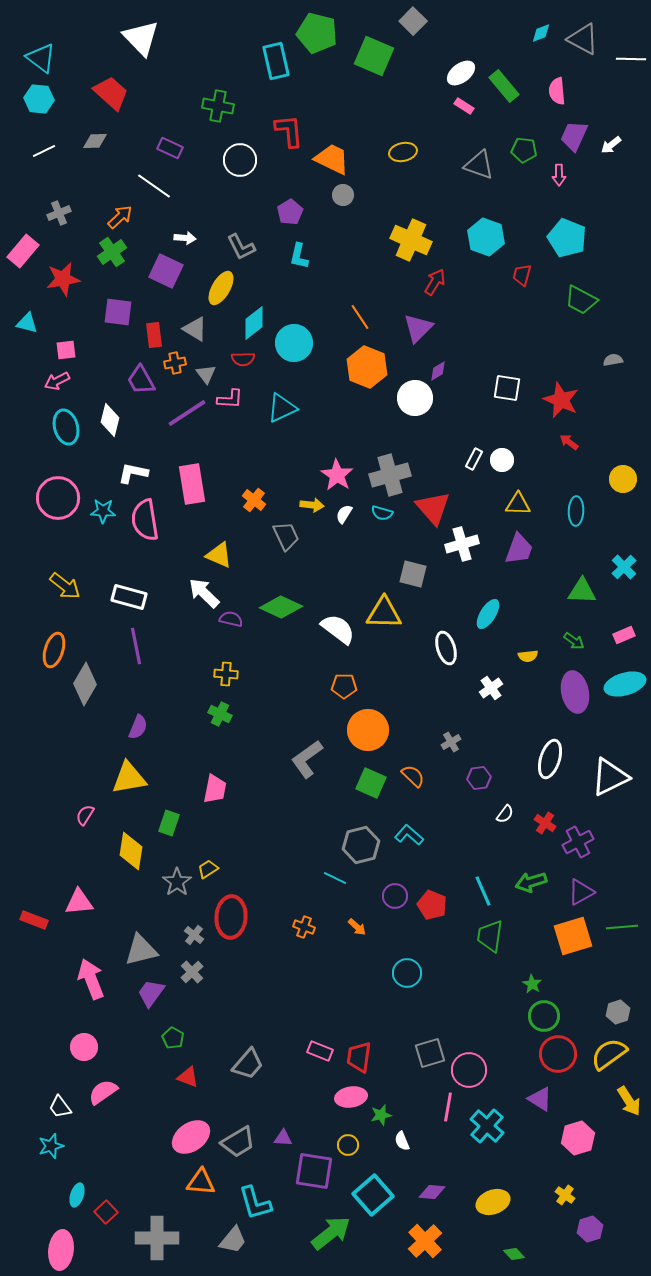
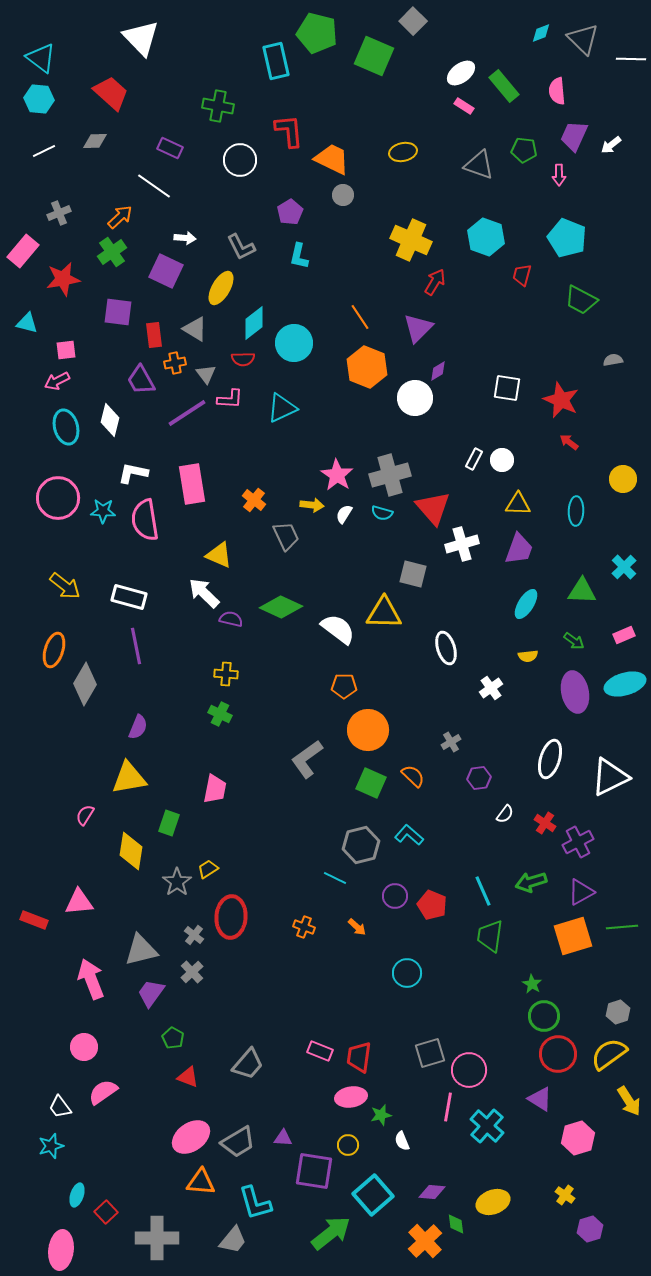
gray triangle at (583, 39): rotated 16 degrees clockwise
cyan ellipse at (488, 614): moved 38 px right, 10 px up
green diamond at (514, 1254): moved 58 px left, 30 px up; rotated 35 degrees clockwise
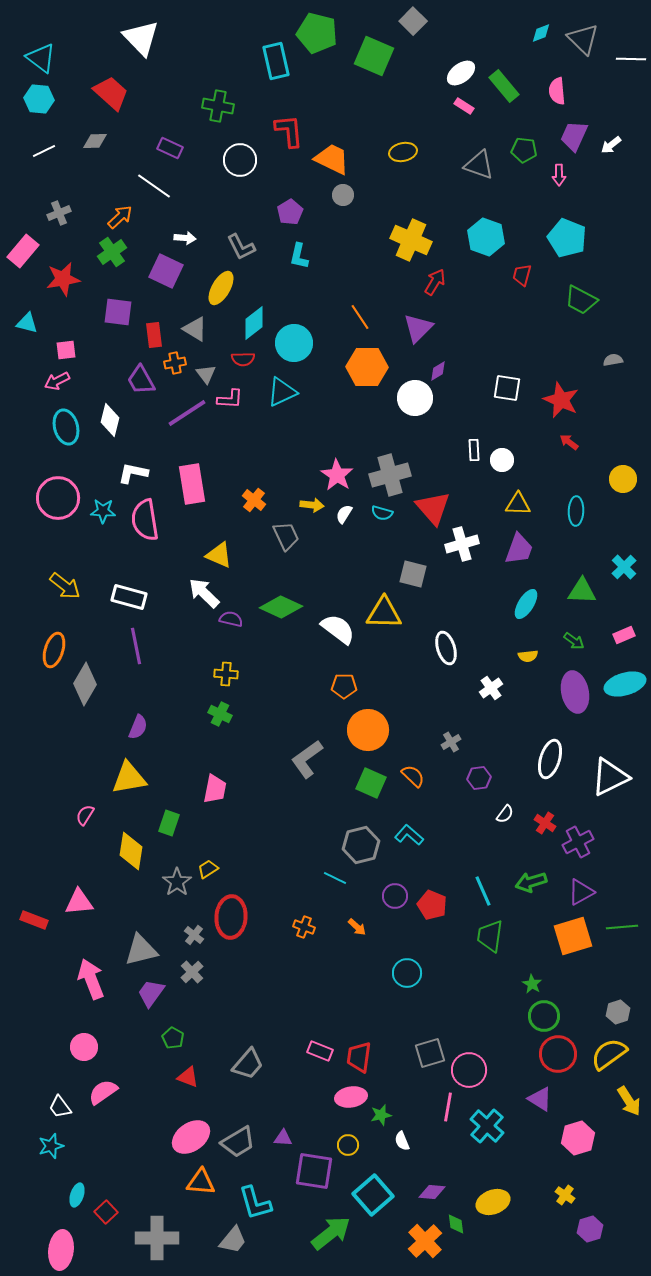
orange hexagon at (367, 367): rotated 21 degrees counterclockwise
cyan triangle at (282, 408): moved 16 px up
white rectangle at (474, 459): moved 9 px up; rotated 30 degrees counterclockwise
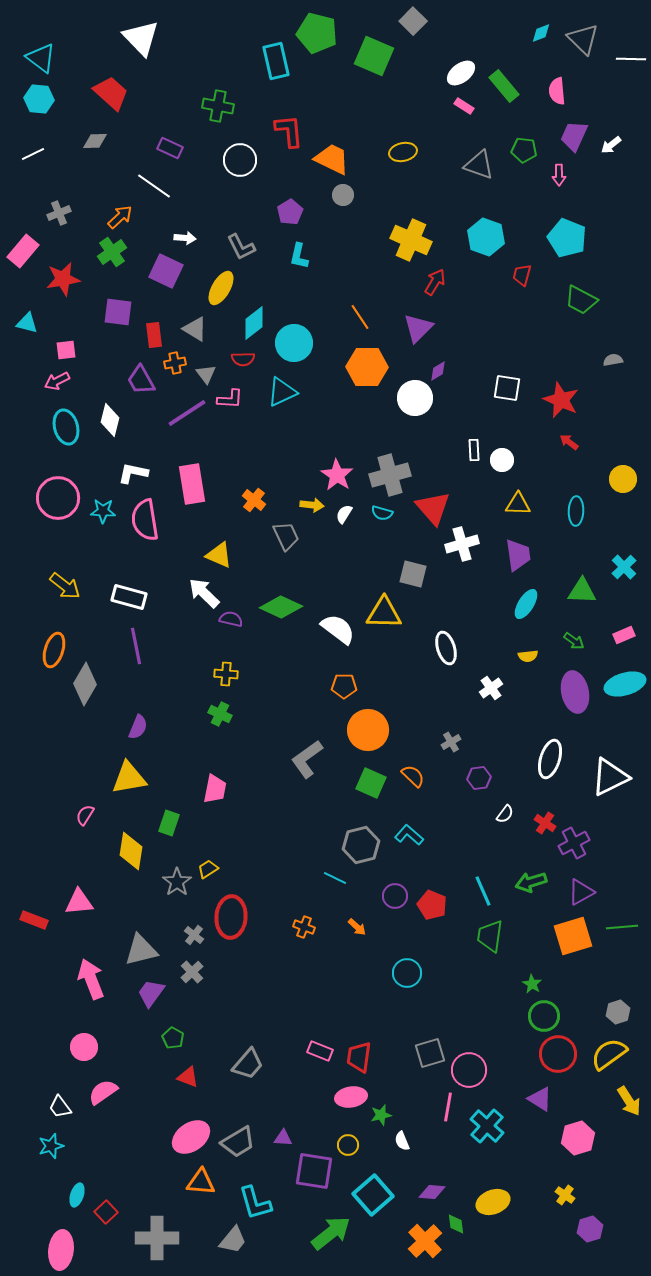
white line at (44, 151): moved 11 px left, 3 px down
purple trapezoid at (519, 549): moved 1 px left, 6 px down; rotated 28 degrees counterclockwise
purple cross at (578, 842): moved 4 px left, 1 px down
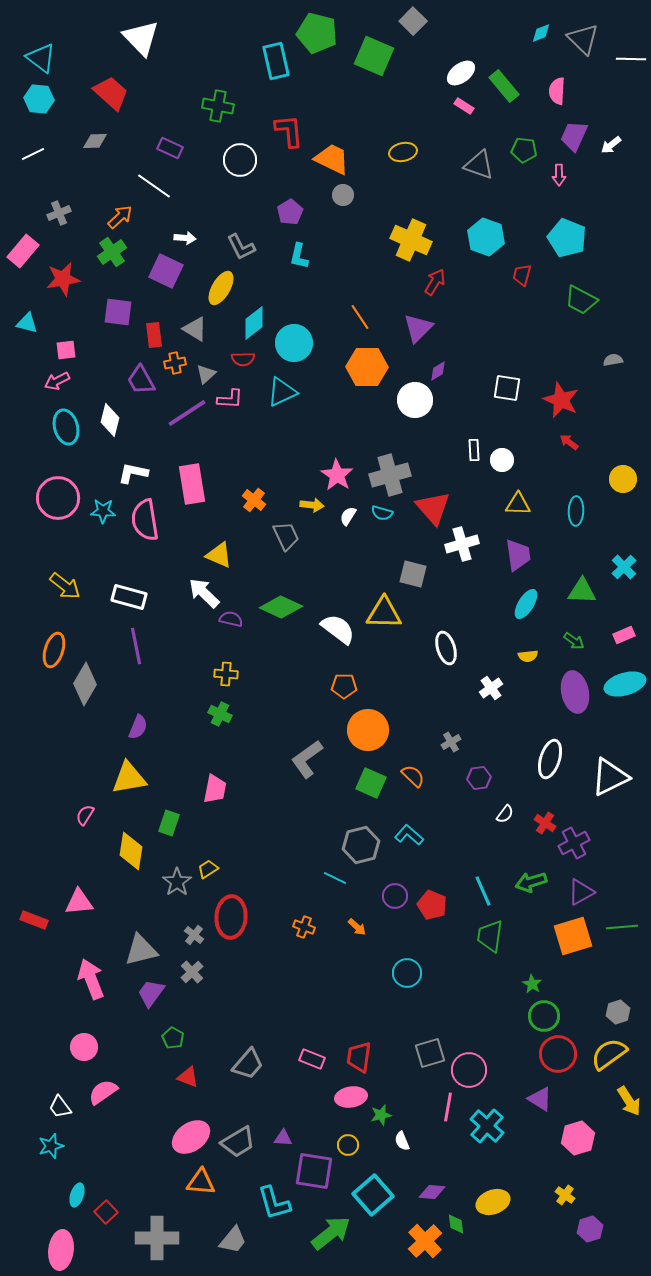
pink semicircle at (557, 91): rotated 8 degrees clockwise
gray triangle at (206, 374): rotated 25 degrees clockwise
white circle at (415, 398): moved 2 px down
white semicircle at (344, 514): moved 4 px right, 2 px down
pink rectangle at (320, 1051): moved 8 px left, 8 px down
cyan L-shape at (255, 1203): moved 19 px right
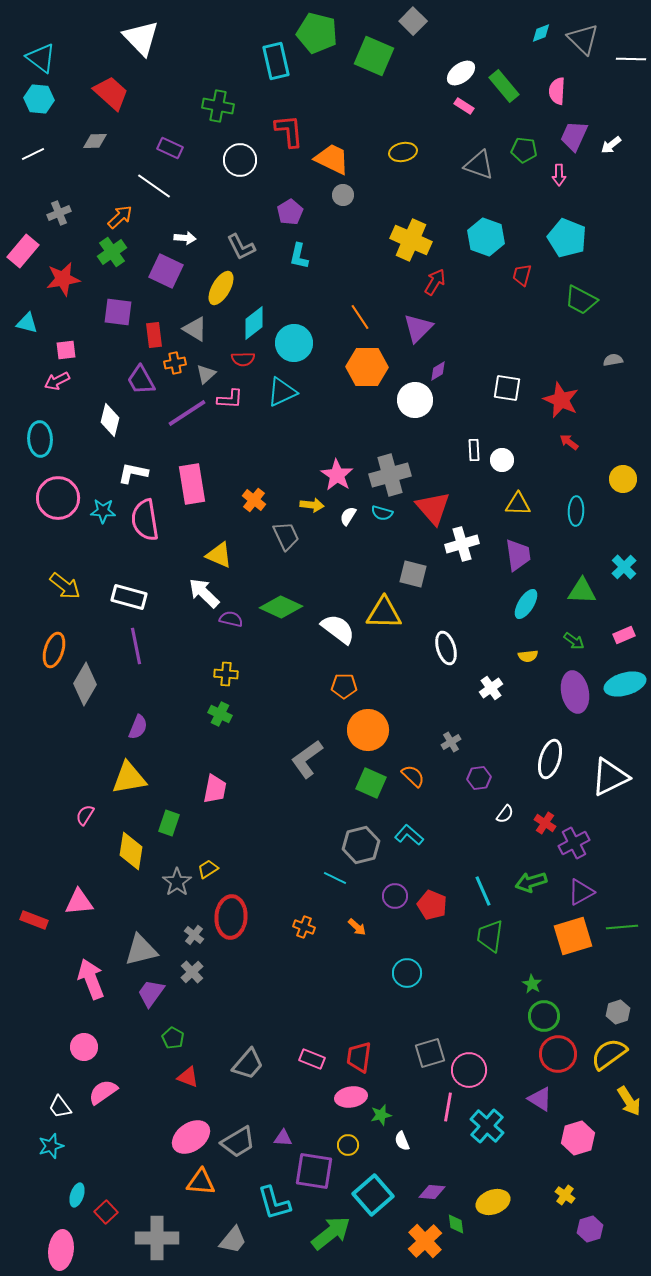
cyan ellipse at (66, 427): moved 26 px left, 12 px down; rotated 12 degrees clockwise
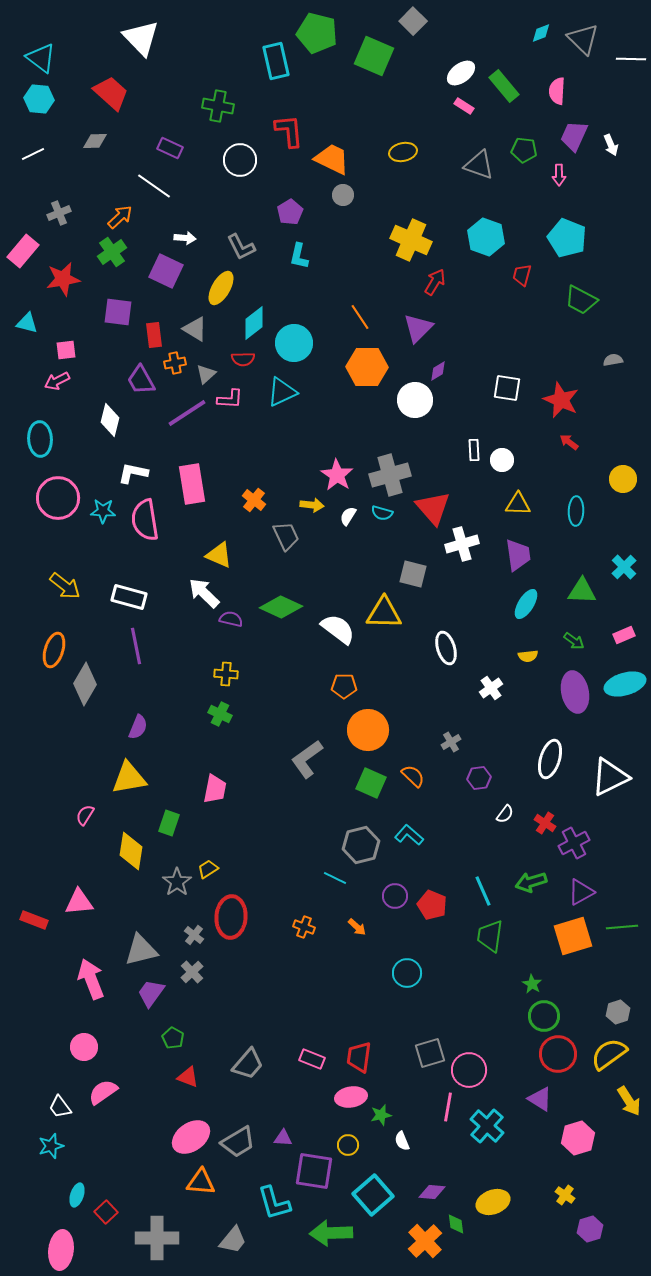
white arrow at (611, 145): rotated 75 degrees counterclockwise
green arrow at (331, 1233): rotated 144 degrees counterclockwise
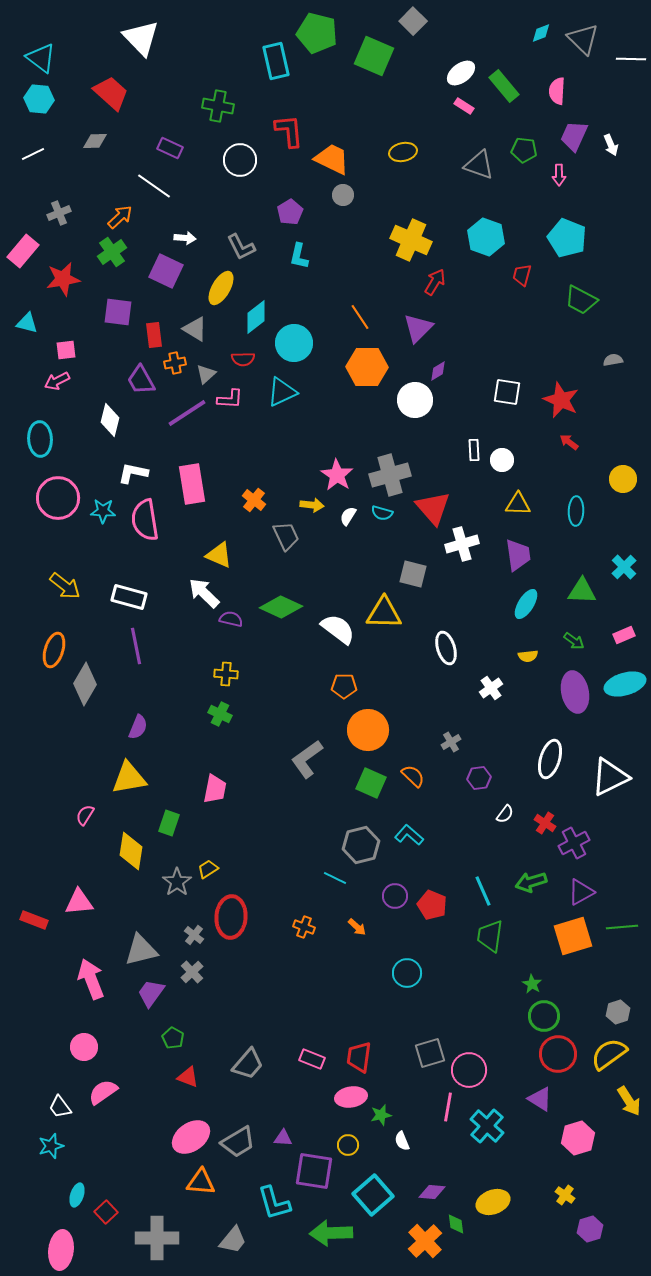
cyan diamond at (254, 323): moved 2 px right, 6 px up
white square at (507, 388): moved 4 px down
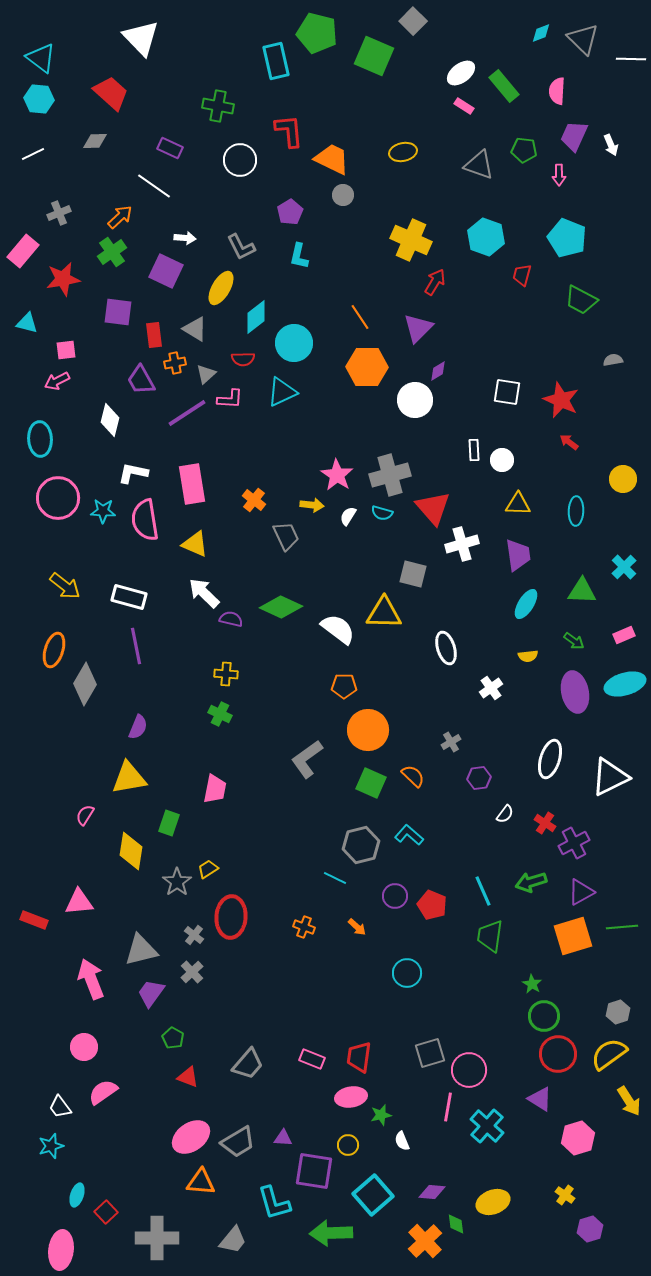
yellow triangle at (219, 555): moved 24 px left, 11 px up
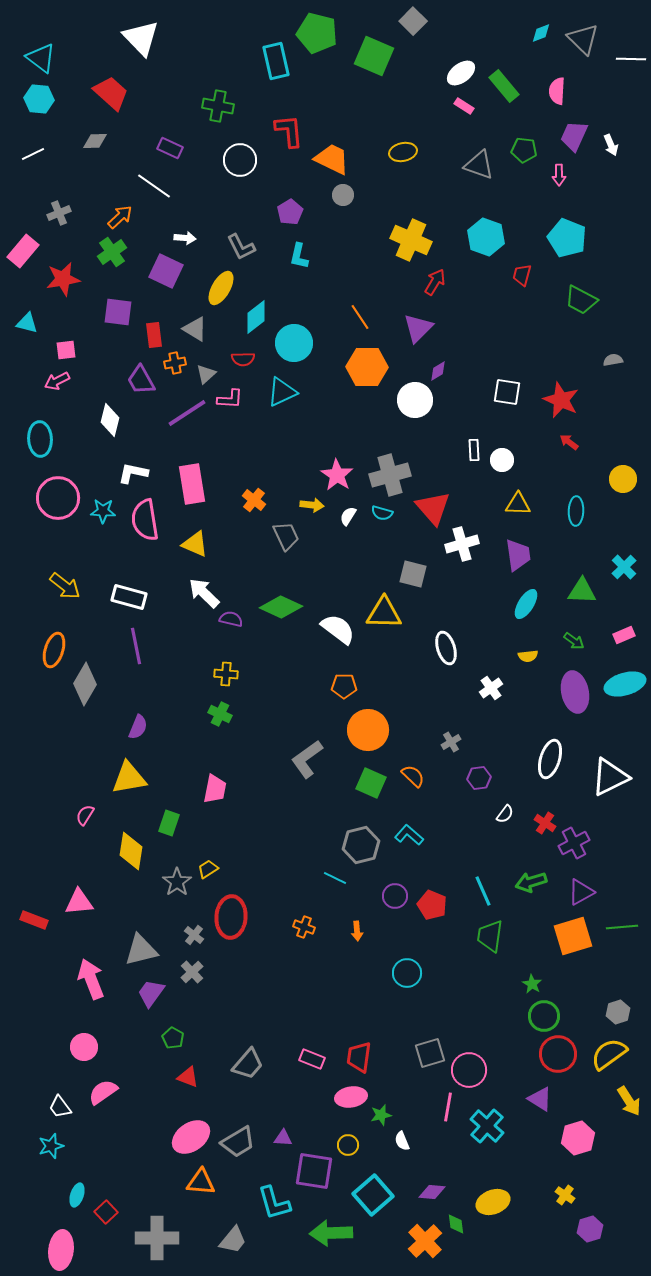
orange arrow at (357, 927): moved 4 px down; rotated 42 degrees clockwise
